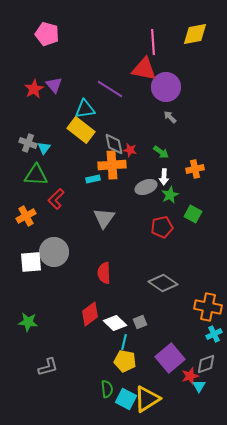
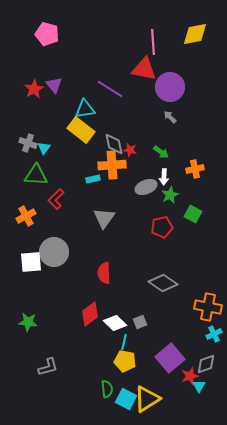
purple circle at (166, 87): moved 4 px right
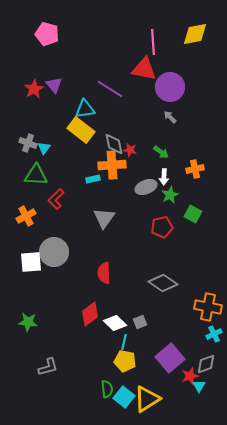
cyan square at (126, 399): moved 2 px left, 2 px up; rotated 10 degrees clockwise
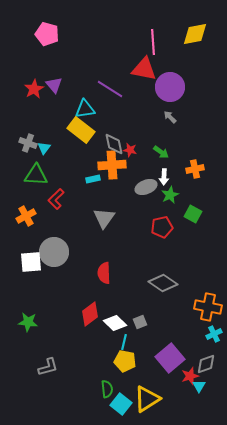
cyan square at (124, 397): moved 3 px left, 7 px down
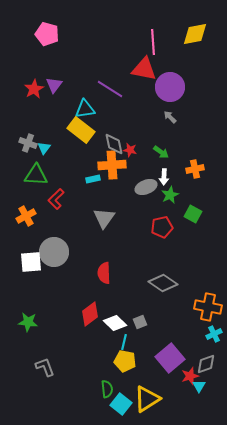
purple triangle at (54, 85): rotated 18 degrees clockwise
gray L-shape at (48, 367): moved 3 px left; rotated 95 degrees counterclockwise
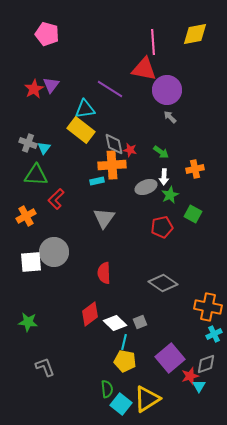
purple triangle at (54, 85): moved 3 px left
purple circle at (170, 87): moved 3 px left, 3 px down
cyan rectangle at (93, 179): moved 4 px right, 2 px down
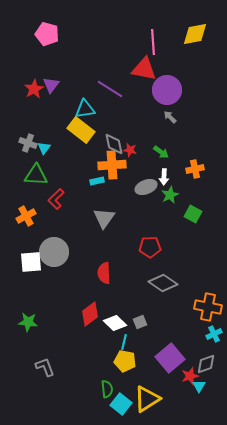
red pentagon at (162, 227): moved 12 px left, 20 px down; rotated 10 degrees clockwise
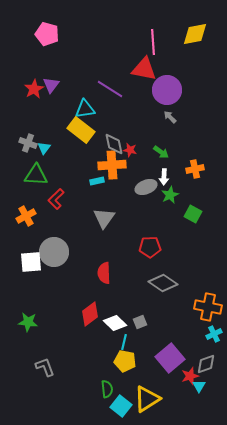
cyan square at (121, 404): moved 2 px down
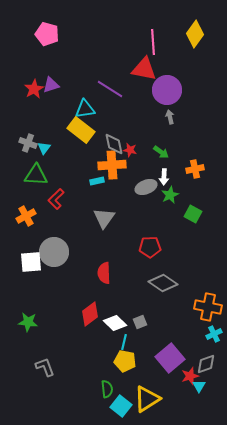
yellow diamond at (195, 34): rotated 44 degrees counterclockwise
purple triangle at (51, 85): rotated 36 degrees clockwise
gray arrow at (170, 117): rotated 32 degrees clockwise
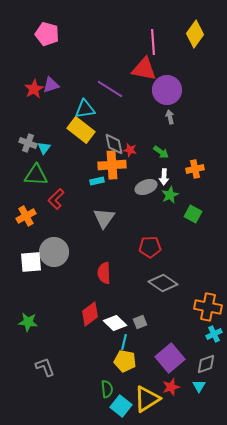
red star at (190, 376): moved 19 px left, 11 px down
